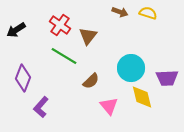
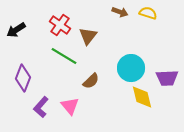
pink triangle: moved 39 px left
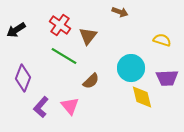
yellow semicircle: moved 14 px right, 27 px down
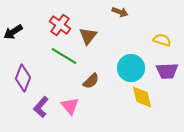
black arrow: moved 3 px left, 2 px down
purple trapezoid: moved 7 px up
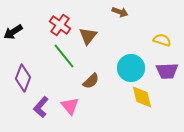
green line: rotated 20 degrees clockwise
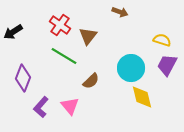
green line: rotated 20 degrees counterclockwise
purple trapezoid: moved 6 px up; rotated 120 degrees clockwise
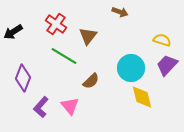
red cross: moved 4 px left, 1 px up
purple trapezoid: rotated 15 degrees clockwise
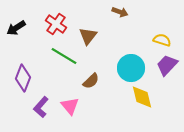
black arrow: moved 3 px right, 4 px up
